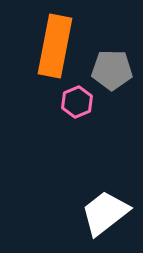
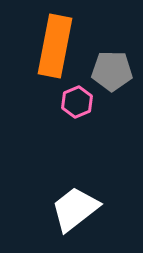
gray pentagon: moved 1 px down
white trapezoid: moved 30 px left, 4 px up
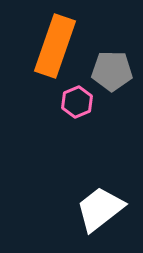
orange rectangle: rotated 8 degrees clockwise
white trapezoid: moved 25 px right
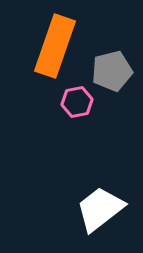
gray pentagon: rotated 15 degrees counterclockwise
pink hexagon: rotated 12 degrees clockwise
